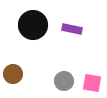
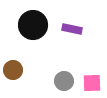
brown circle: moved 4 px up
pink square: rotated 12 degrees counterclockwise
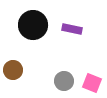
pink square: rotated 24 degrees clockwise
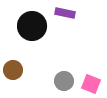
black circle: moved 1 px left, 1 px down
purple rectangle: moved 7 px left, 16 px up
pink square: moved 1 px left, 1 px down
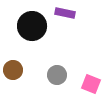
gray circle: moved 7 px left, 6 px up
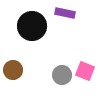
gray circle: moved 5 px right
pink square: moved 6 px left, 13 px up
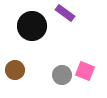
purple rectangle: rotated 24 degrees clockwise
brown circle: moved 2 px right
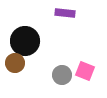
purple rectangle: rotated 30 degrees counterclockwise
black circle: moved 7 px left, 15 px down
brown circle: moved 7 px up
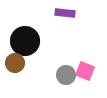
gray circle: moved 4 px right
